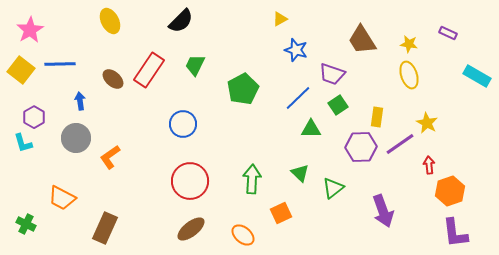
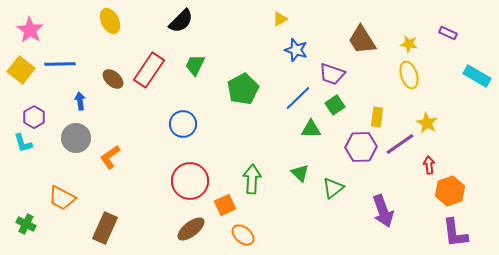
pink star at (30, 30): rotated 8 degrees counterclockwise
green square at (338, 105): moved 3 px left
orange square at (281, 213): moved 56 px left, 8 px up
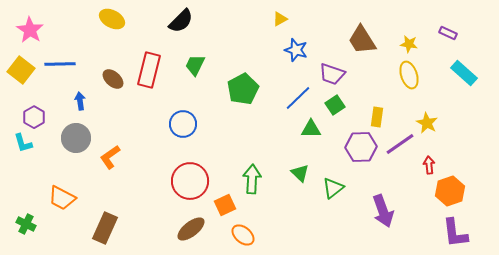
yellow ellipse at (110, 21): moved 2 px right, 2 px up; rotated 35 degrees counterclockwise
red rectangle at (149, 70): rotated 20 degrees counterclockwise
cyan rectangle at (477, 76): moved 13 px left, 3 px up; rotated 12 degrees clockwise
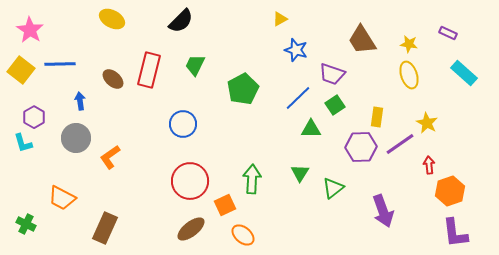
green triangle at (300, 173): rotated 18 degrees clockwise
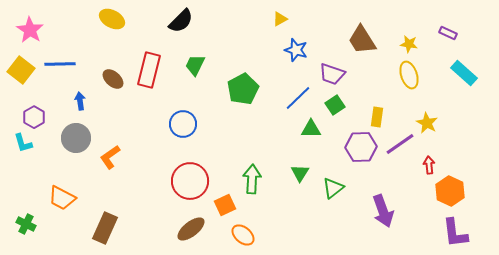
orange hexagon at (450, 191): rotated 16 degrees counterclockwise
